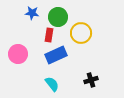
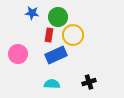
yellow circle: moved 8 px left, 2 px down
black cross: moved 2 px left, 2 px down
cyan semicircle: rotated 49 degrees counterclockwise
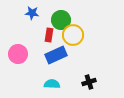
green circle: moved 3 px right, 3 px down
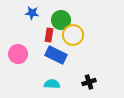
blue rectangle: rotated 50 degrees clockwise
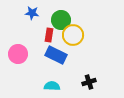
cyan semicircle: moved 2 px down
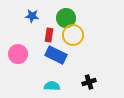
blue star: moved 3 px down
green circle: moved 5 px right, 2 px up
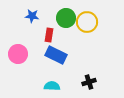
yellow circle: moved 14 px right, 13 px up
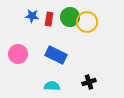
green circle: moved 4 px right, 1 px up
red rectangle: moved 16 px up
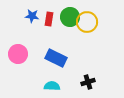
blue rectangle: moved 3 px down
black cross: moved 1 px left
